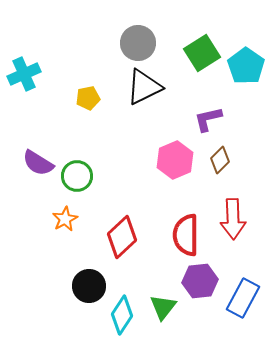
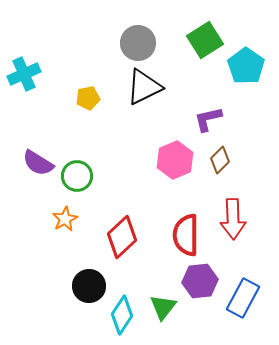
green square: moved 3 px right, 13 px up
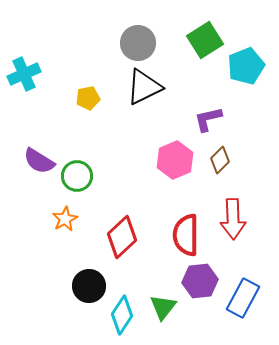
cyan pentagon: rotated 15 degrees clockwise
purple semicircle: moved 1 px right, 2 px up
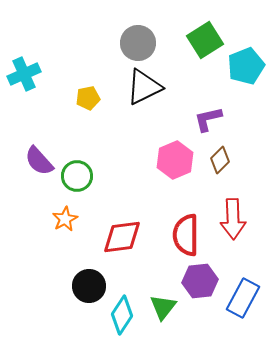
purple semicircle: rotated 16 degrees clockwise
red diamond: rotated 36 degrees clockwise
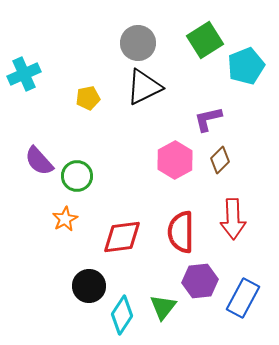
pink hexagon: rotated 6 degrees counterclockwise
red semicircle: moved 5 px left, 3 px up
